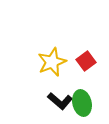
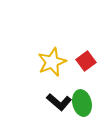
black L-shape: moved 1 px left, 1 px down
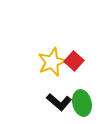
red square: moved 12 px left; rotated 12 degrees counterclockwise
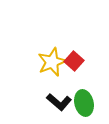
green ellipse: moved 2 px right
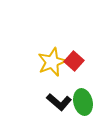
green ellipse: moved 1 px left, 1 px up
